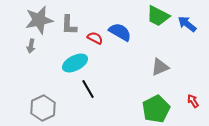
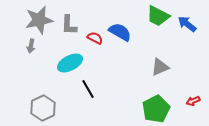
cyan ellipse: moved 5 px left
red arrow: rotated 80 degrees counterclockwise
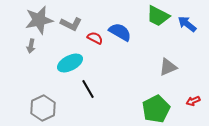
gray L-shape: moved 2 px right, 1 px up; rotated 65 degrees counterclockwise
gray triangle: moved 8 px right
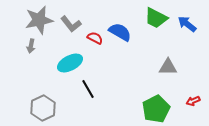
green trapezoid: moved 2 px left, 2 px down
gray L-shape: rotated 25 degrees clockwise
gray triangle: rotated 24 degrees clockwise
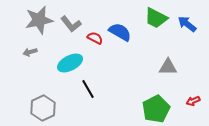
gray arrow: moved 1 px left, 6 px down; rotated 64 degrees clockwise
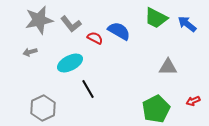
blue semicircle: moved 1 px left, 1 px up
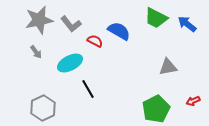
red semicircle: moved 3 px down
gray arrow: moved 6 px right; rotated 112 degrees counterclockwise
gray triangle: rotated 12 degrees counterclockwise
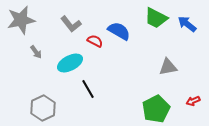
gray star: moved 18 px left
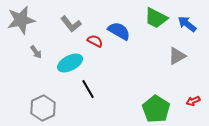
gray triangle: moved 9 px right, 11 px up; rotated 18 degrees counterclockwise
green pentagon: rotated 12 degrees counterclockwise
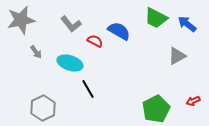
cyan ellipse: rotated 45 degrees clockwise
green pentagon: rotated 12 degrees clockwise
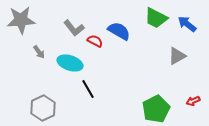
gray star: rotated 8 degrees clockwise
gray L-shape: moved 3 px right, 4 px down
gray arrow: moved 3 px right
